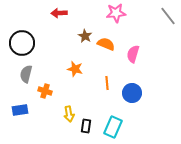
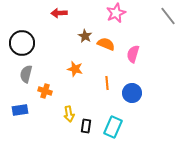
pink star: rotated 18 degrees counterclockwise
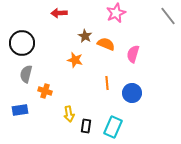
orange star: moved 9 px up
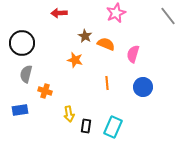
blue circle: moved 11 px right, 6 px up
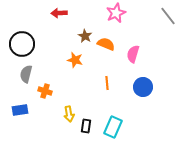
black circle: moved 1 px down
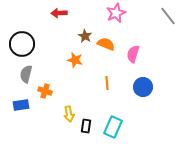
blue rectangle: moved 1 px right, 5 px up
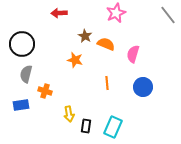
gray line: moved 1 px up
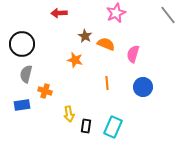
blue rectangle: moved 1 px right
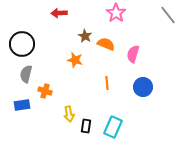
pink star: rotated 12 degrees counterclockwise
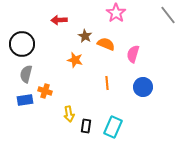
red arrow: moved 7 px down
blue rectangle: moved 3 px right, 5 px up
